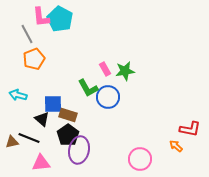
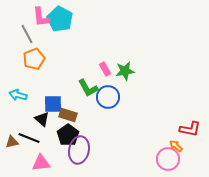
pink circle: moved 28 px right
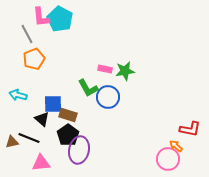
pink rectangle: rotated 48 degrees counterclockwise
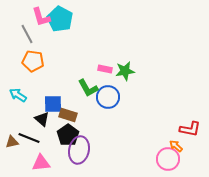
pink L-shape: rotated 10 degrees counterclockwise
orange pentagon: moved 1 px left, 2 px down; rotated 30 degrees clockwise
cyan arrow: rotated 18 degrees clockwise
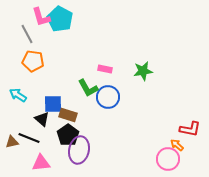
green star: moved 18 px right
orange arrow: moved 1 px right, 1 px up
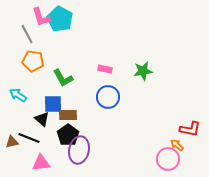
green L-shape: moved 25 px left, 10 px up
brown rectangle: rotated 18 degrees counterclockwise
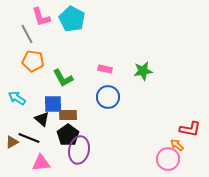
cyan pentagon: moved 12 px right
cyan arrow: moved 1 px left, 3 px down
brown triangle: rotated 16 degrees counterclockwise
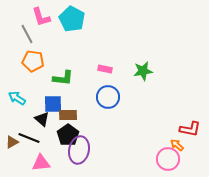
green L-shape: rotated 55 degrees counterclockwise
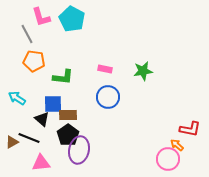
orange pentagon: moved 1 px right
green L-shape: moved 1 px up
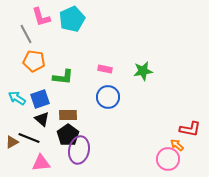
cyan pentagon: rotated 20 degrees clockwise
gray line: moved 1 px left
blue square: moved 13 px left, 5 px up; rotated 18 degrees counterclockwise
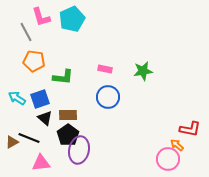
gray line: moved 2 px up
black triangle: moved 3 px right, 1 px up
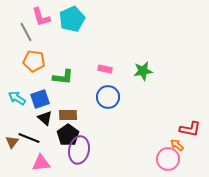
brown triangle: rotated 24 degrees counterclockwise
